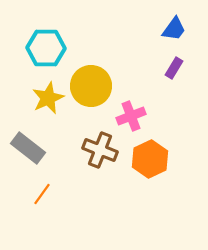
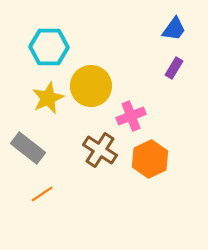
cyan hexagon: moved 3 px right, 1 px up
brown cross: rotated 12 degrees clockwise
orange line: rotated 20 degrees clockwise
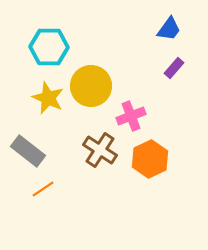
blue trapezoid: moved 5 px left
purple rectangle: rotated 10 degrees clockwise
yellow star: rotated 24 degrees counterclockwise
gray rectangle: moved 3 px down
orange line: moved 1 px right, 5 px up
